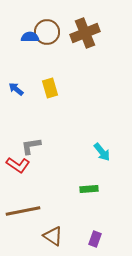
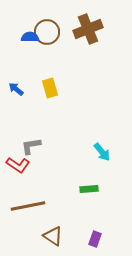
brown cross: moved 3 px right, 4 px up
brown line: moved 5 px right, 5 px up
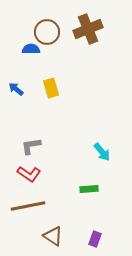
blue semicircle: moved 1 px right, 12 px down
yellow rectangle: moved 1 px right
red L-shape: moved 11 px right, 9 px down
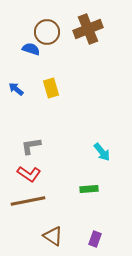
blue semicircle: rotated 18 degrees clockwise
brown line: moved 5 px up
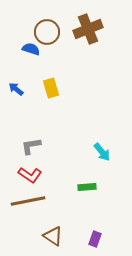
red L-shape: moved 1 px right, 1 px down
green rectangle: moved 2 px left, 2 px up
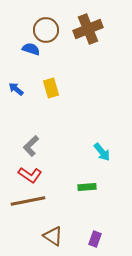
brown circle: moved 1 px left, 2 px up
gray L-shape: rotated 35 degrees counterclockwise
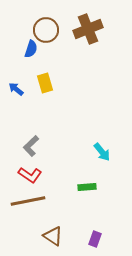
blue semicircle: rotated 90 degrees clockwise
yellow rectangle: moved 6 px left, 5 px up
